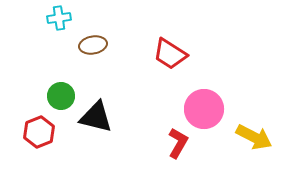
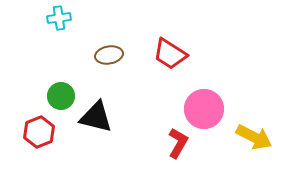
brown ellipse: moved 16 px right, 10 px down
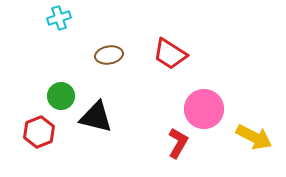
cyan cross: rotated 10 degrees counterclockwise
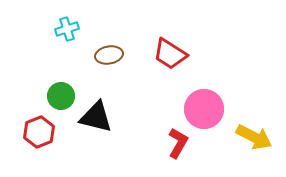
cyan cross: moved 8 px right, 11 px down
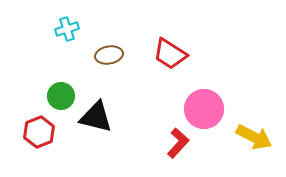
red L-shape: rotated 12 degrees clockwise
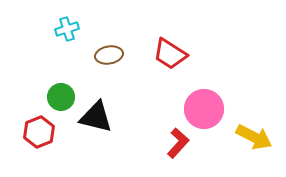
green circle: moved 1 px down
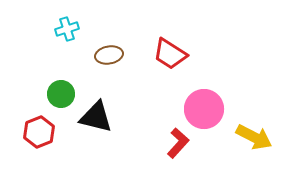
green circle: moved 3 px up
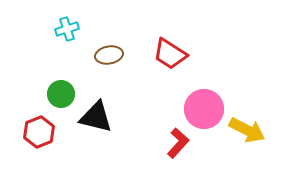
yellow arrow: moved 7 px left, 7 px up
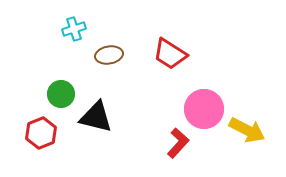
cyan cross: moved 7 px right
red hexagon: moved 2 px right, 1 px down
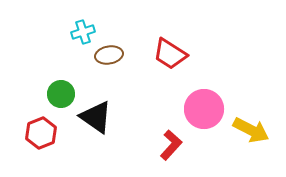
cyan cross: moved 9 px right, 3 px down
black triangle: rotated 21 degrees clockwise
yellow arrow: moved 4 px right
red L-shape: moved 7 px left, 2 px down
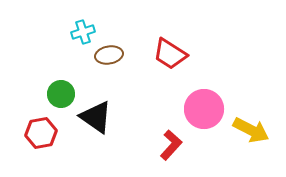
red hexagon: rotated 12 degrees clockwise
